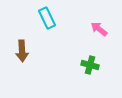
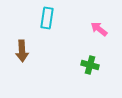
cyan rectangle: rotated 35 degrees clockwise
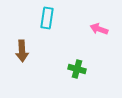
pink arrow: rotated 18 degrees counterclockwise
green cross: moved 13 px left, 4 px down
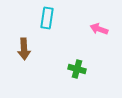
brown arrow: moved 2 px right, 2 px up
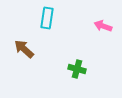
pink arrow: moved 4 px right, 3 px up
brown arrow: rotated 135 degrees clockwise
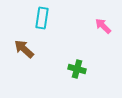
cyan rectangle: moved 5 px left
pink arrow: rotated 24 degrees clockwise
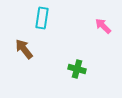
brown arrow: rotated 10 degrees clockwise
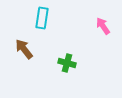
pink arrow: rotated 12 degrees clockwise
green cross: moved 10 px left, 6 px up
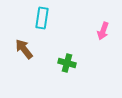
pink arrow: moved 5 px down; rotated 126 degrees counterclockwise
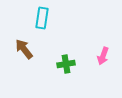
pink arrow: moved 25 px down
green cross: moved 1 px left, 1 px down; rotated 24 degrees counterclockwise
